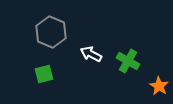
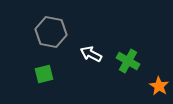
gray hexagon: rotated 12 degrees counterclockwise
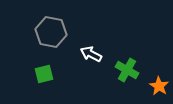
green cross: moved 1 px left, 9 px down
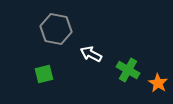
gray hexagon: moved 5 px right, 3 px up
green cross: moved 1 px right
orange star: moved 1 px left, 3 px up
